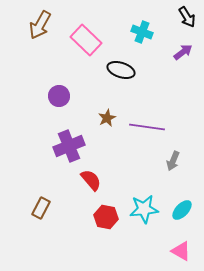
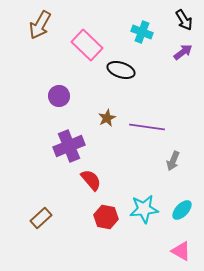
black arrow: moved 3 px left, 3 px down
pink rectangle: moved 1 px right, 5 px down
brown rectangle: moved 10 px down; rotated 20 degrees clockwise
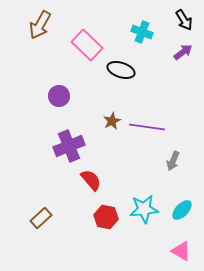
brown star: moved 5 px right, 3 px down
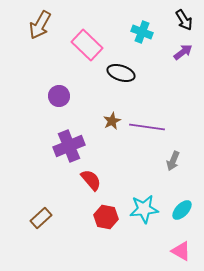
black ellipse: moved 3 px down
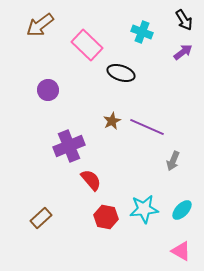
brown arrow: rotated 24 degrees clockwise
purple circle: moved 11 px left, 6 px up
purple line: rotated 16 degrees clockwise
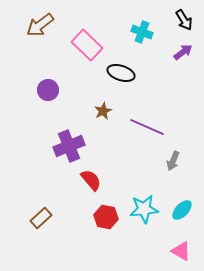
brown star: moved 9 px left, 10 px up
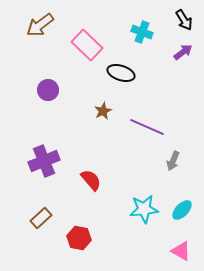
purple cross: moved 25 px left, 15 px down
red hexagon: moved 27 px left, 21 px down
